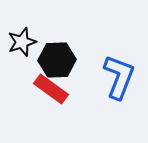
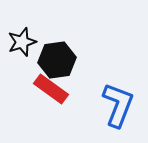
black hexagon: rotated 6 degrees counterclockwise
blue L-shape: moved 1 px left, 28 px down
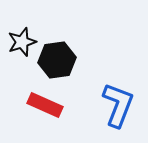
red rectangle: moved 6 px left, 16 px down; rotated 12 degrees counterclockwise
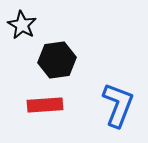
black star: moved 17 px up; rotated 24 degrees counterclockwise
red rectangle: rotated 28 degrees counterclockwise
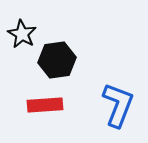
black star: moved 9 px down
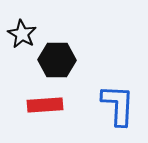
black hexagon: rotated 9 degrees clockwise
blue L-shape: rotated 18 degrees counterclockwise
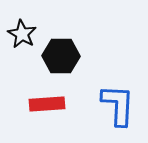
black hexagon: moved 4 px right, 4 px up
red rectangle: moved 2 px right, 1 px up
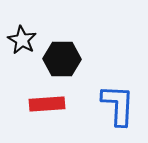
black star: moved 6 px down
black hexagon: moved 1 px right, 3 px down
